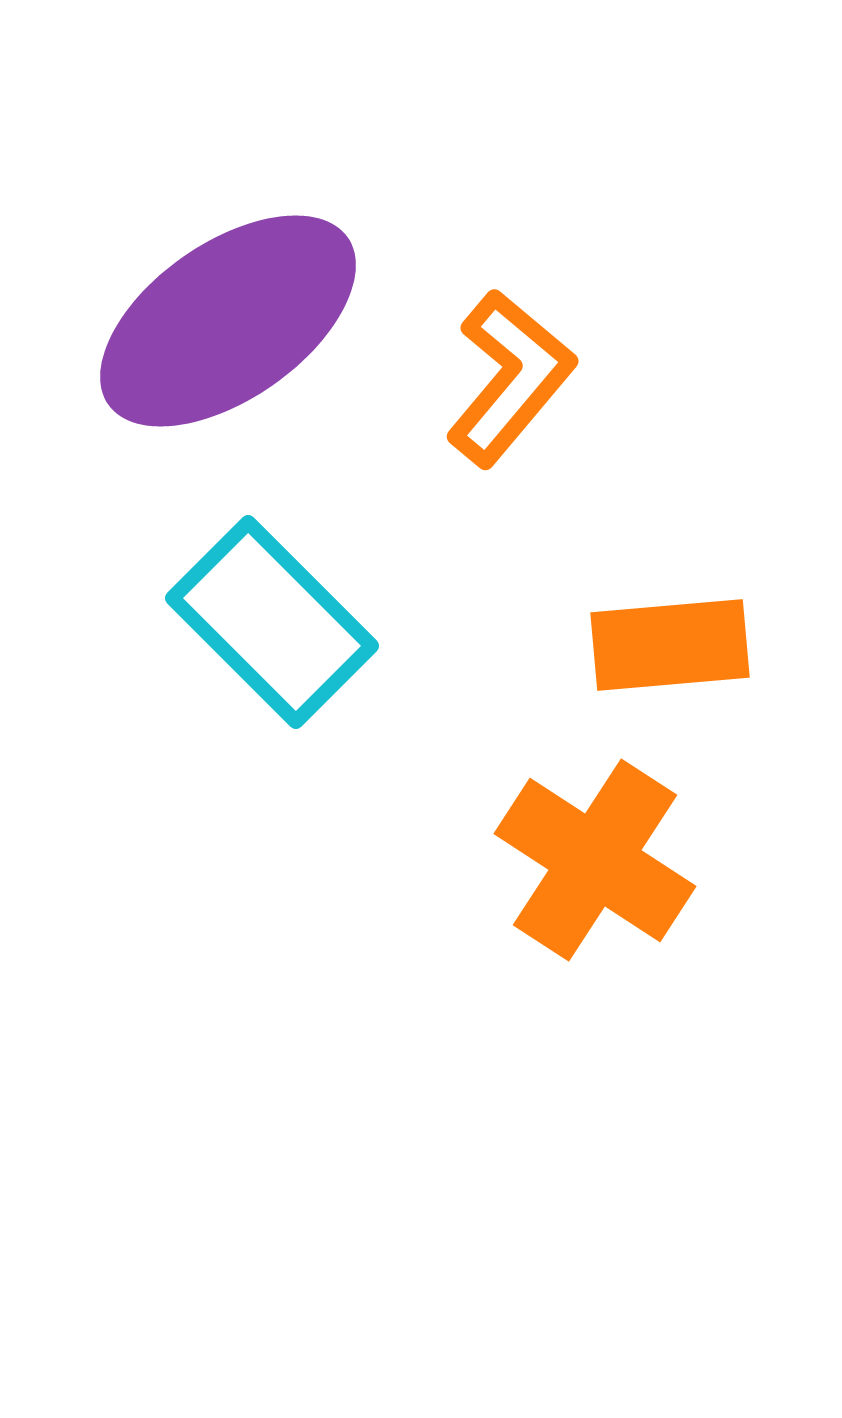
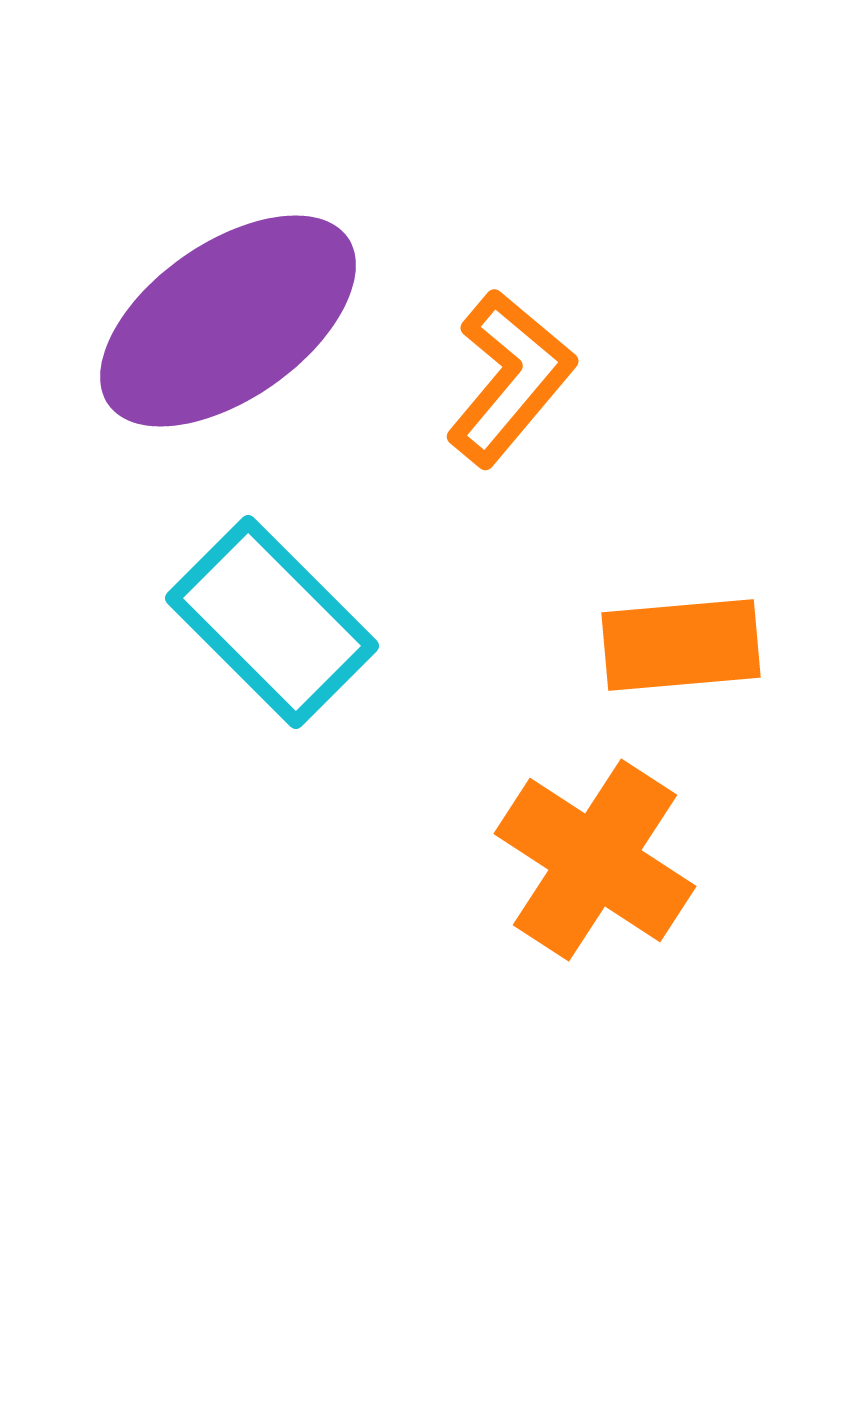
orange rectangle: moved 11 px right
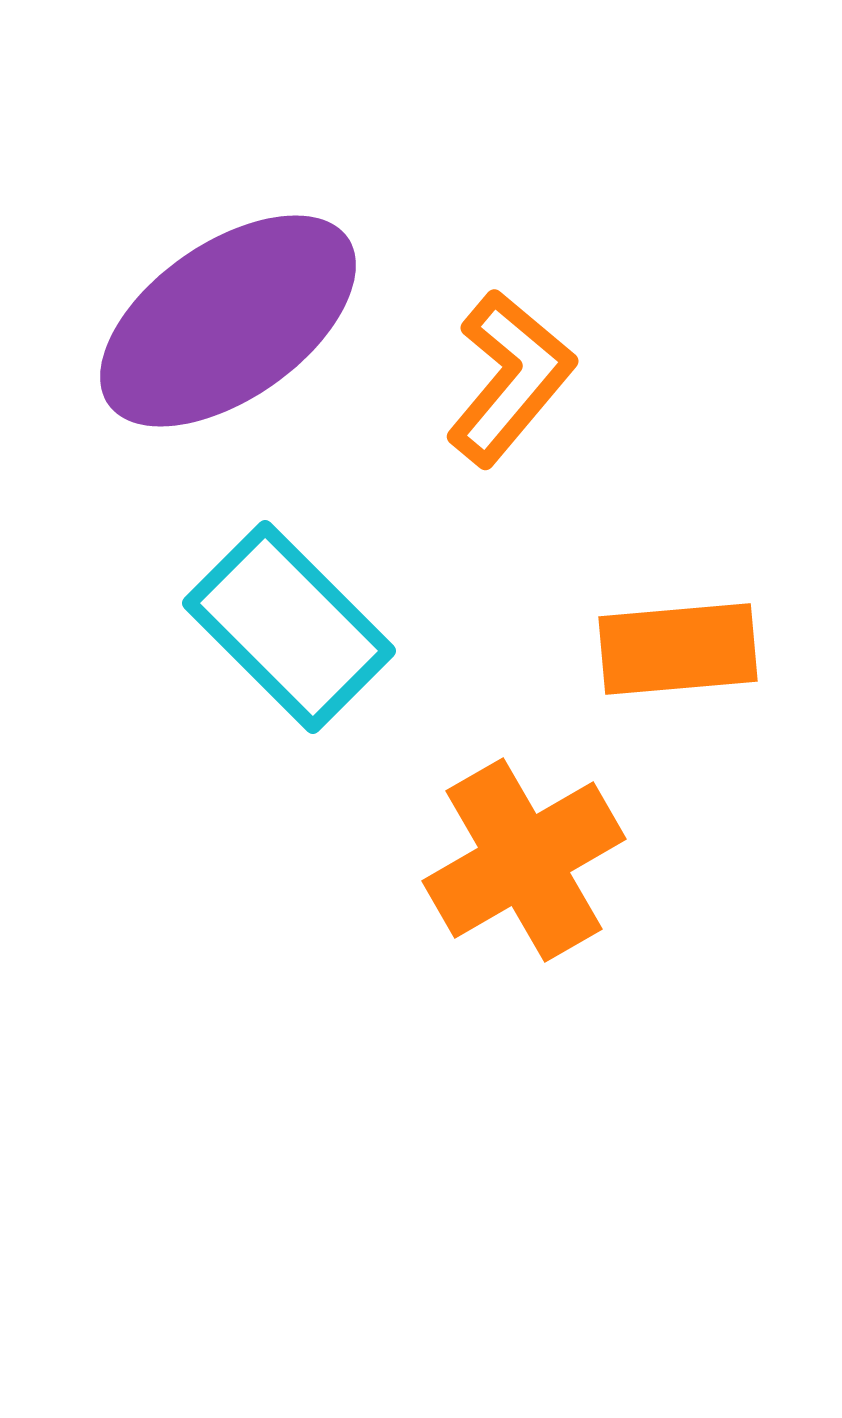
cyan rectangle: moved 17 px right, 5 px down
orange rectangle: moved 3 px left, 4 px down
orange cross: moved 71 px left; rotated 27 degrees clockwise
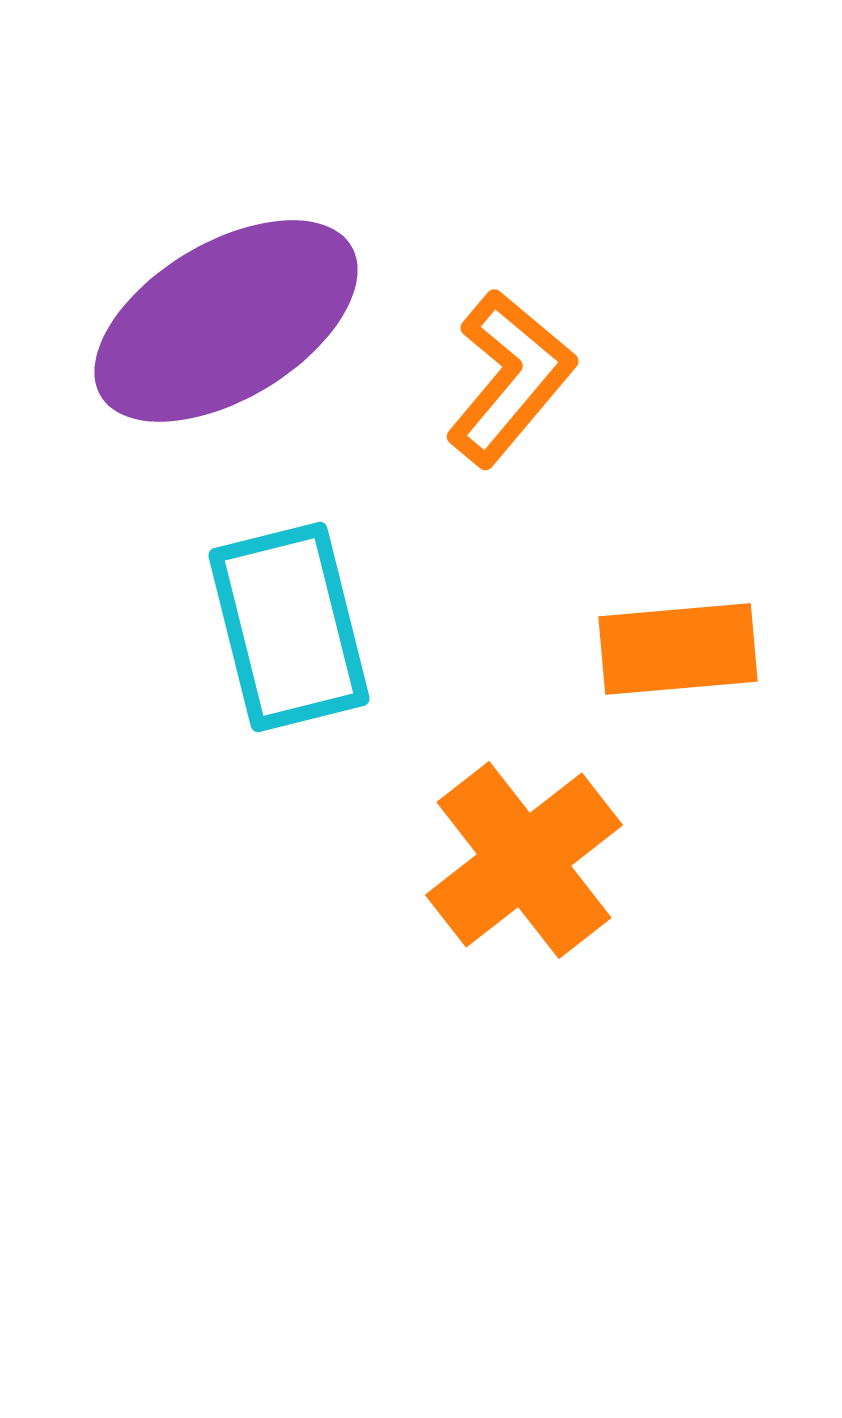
purple ellipse: moved 2 px left; rotated 4 degrees clockwise
cyan rectangle: rotated 31 degrees clockwise
orange cross: rotated 8 degrees counterclockwise
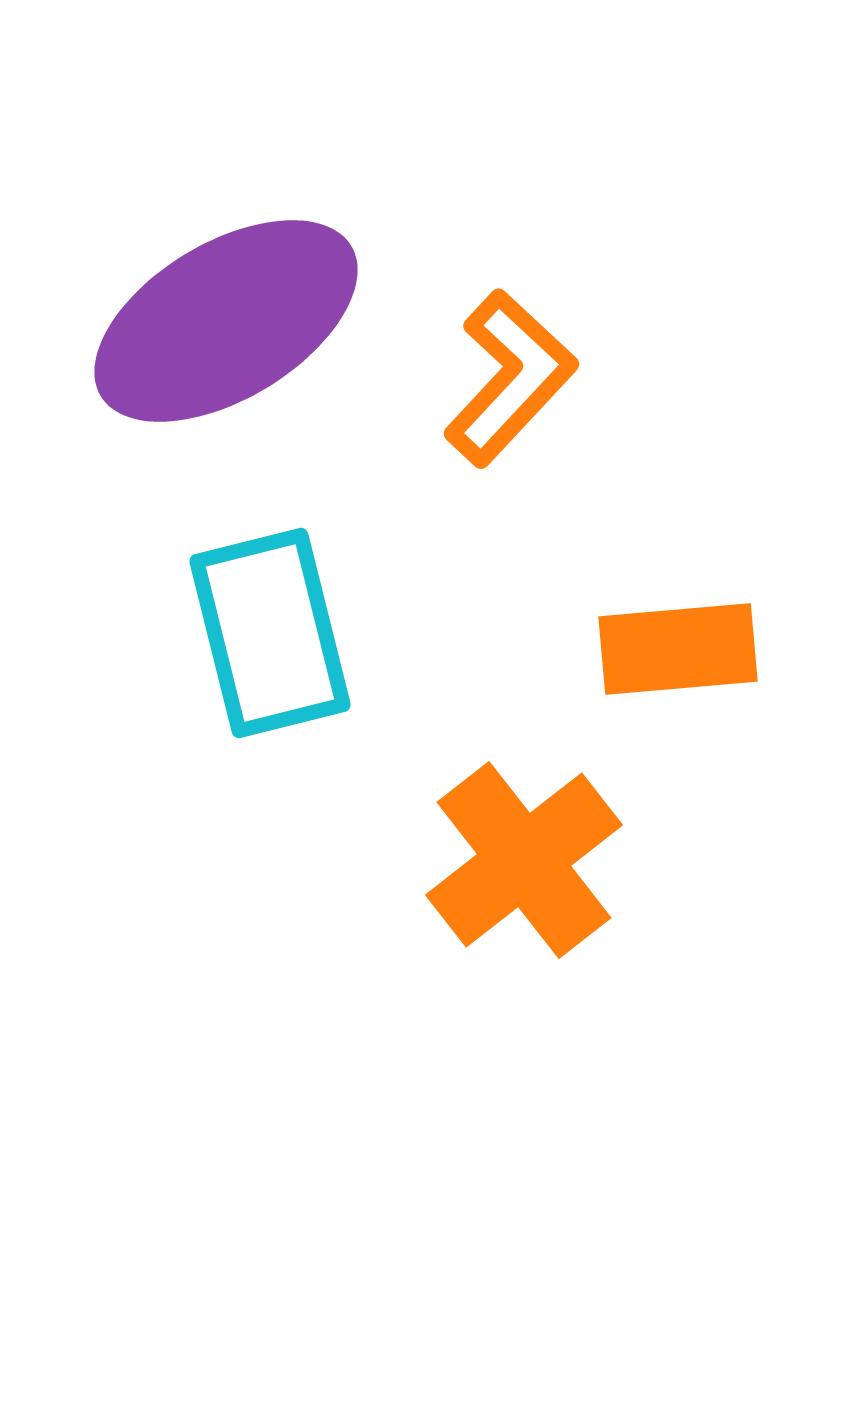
orange L-shape: rotated 3 degrees clockwise
cyan rectangle: moved 19 px left, 6 px down
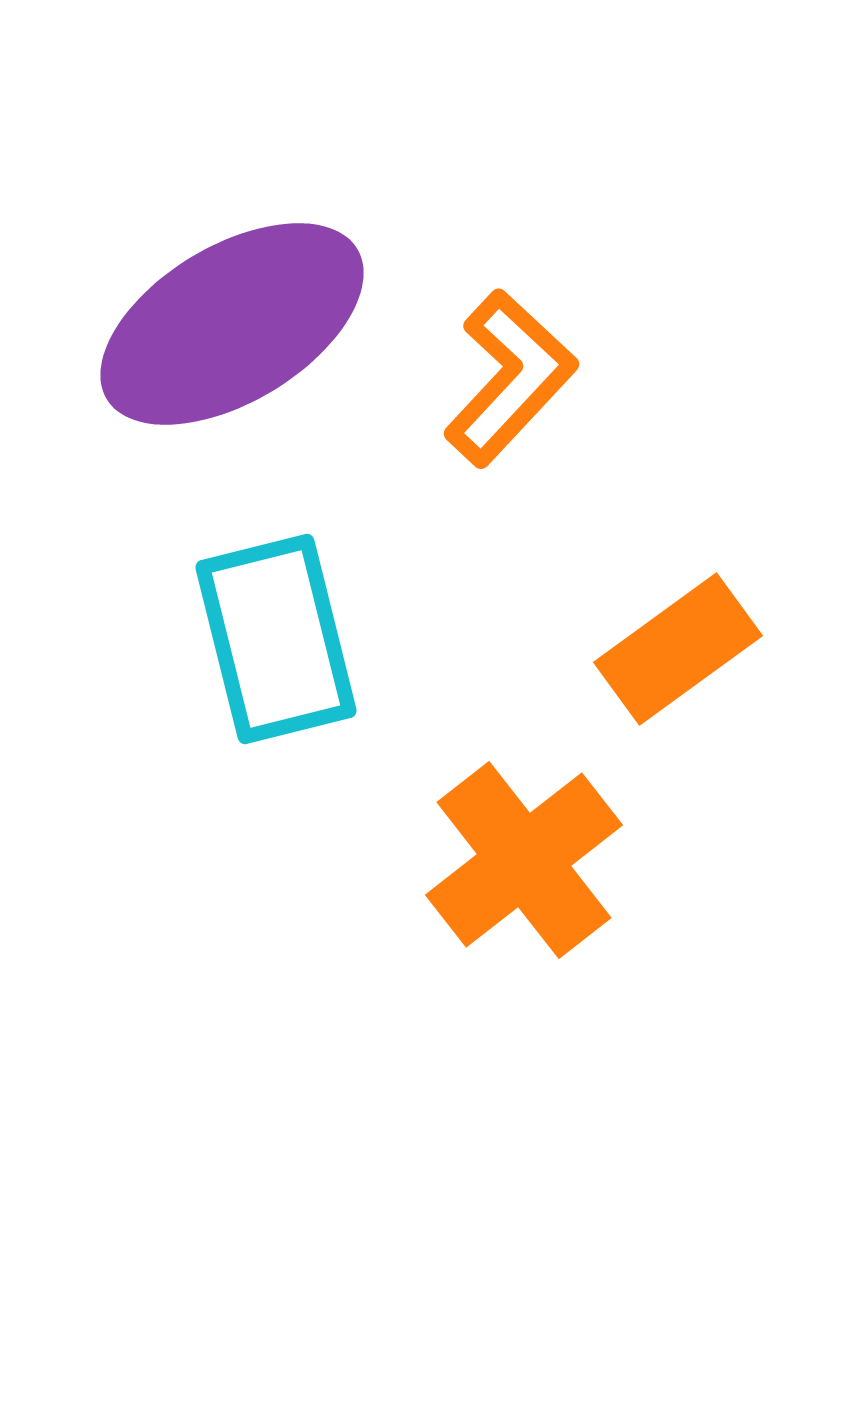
purple ellipse: moved 6 px right, 3 px down
cyan rectangle: moved 6 px right, 6 px down
orange rectangle: rotated 31 degrees counterclockwise
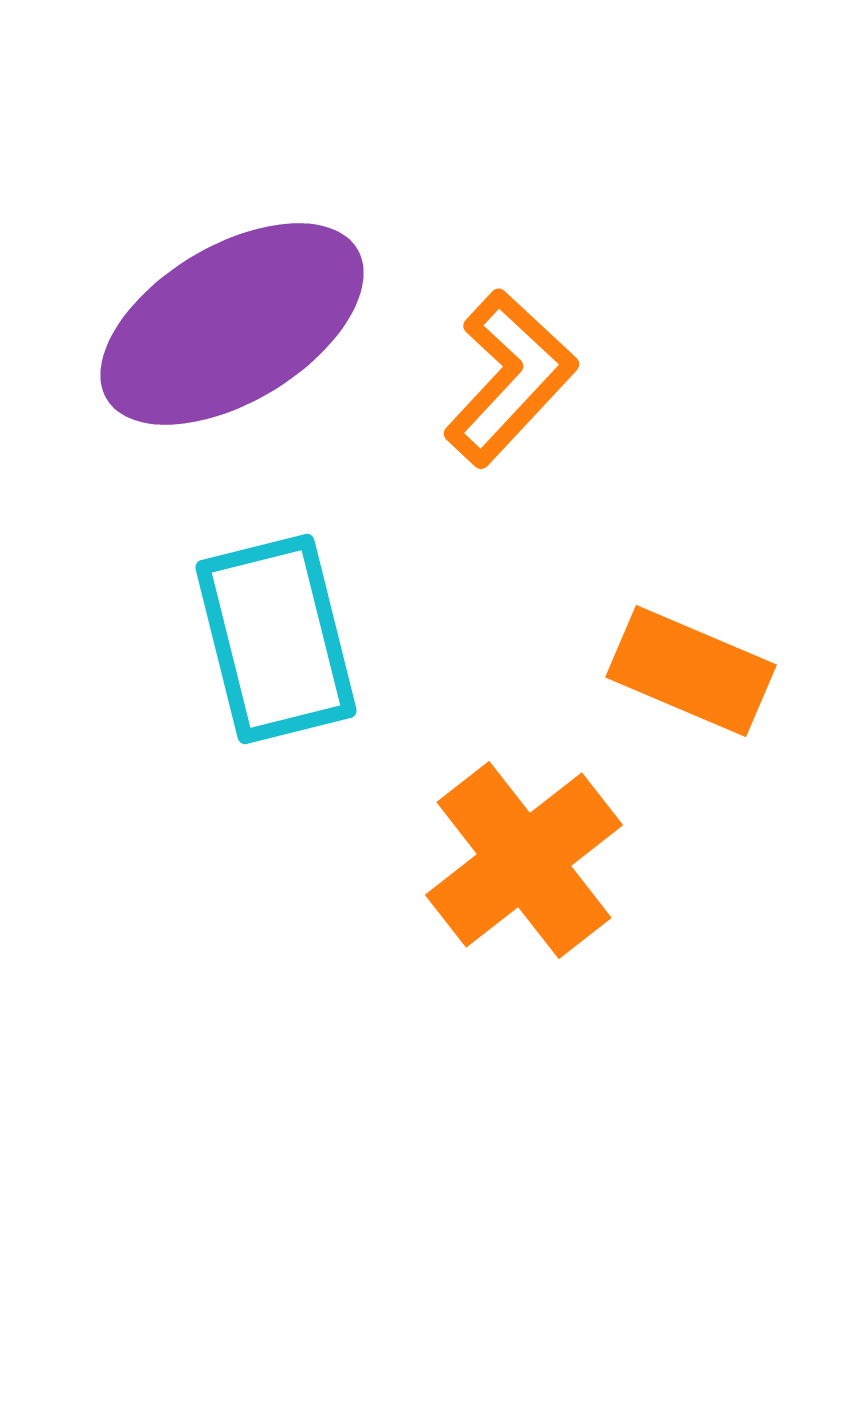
orange rectangle: moved 13 px right, 22 px down; rotated 59 degrees clockwise
